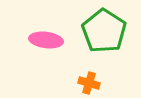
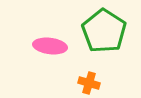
pink ellipse: moved 4 px right, 6 px down
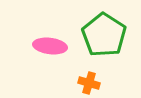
green pentagon: moved 4 px down
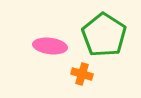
orange cross: moved 7 px left, 9 px up
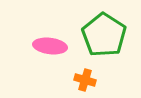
orange cross: moved 3 px right, 6 px down
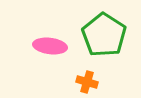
orange cross: moved 2 px right, 2 px down
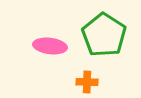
orange cross: rotated 15 degrees counterclockwise
